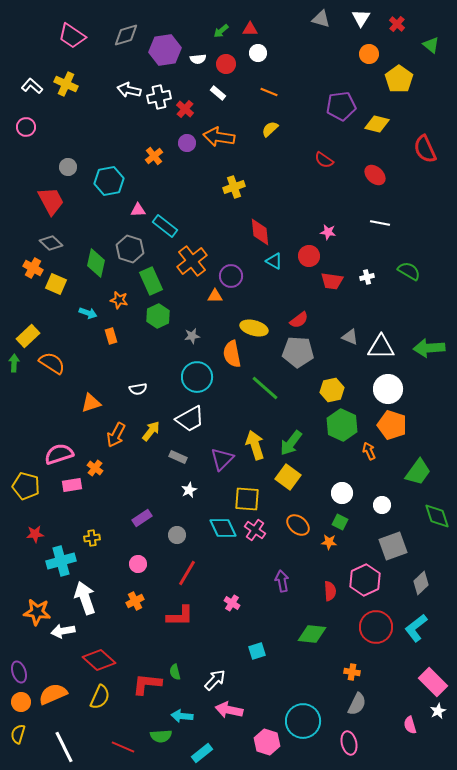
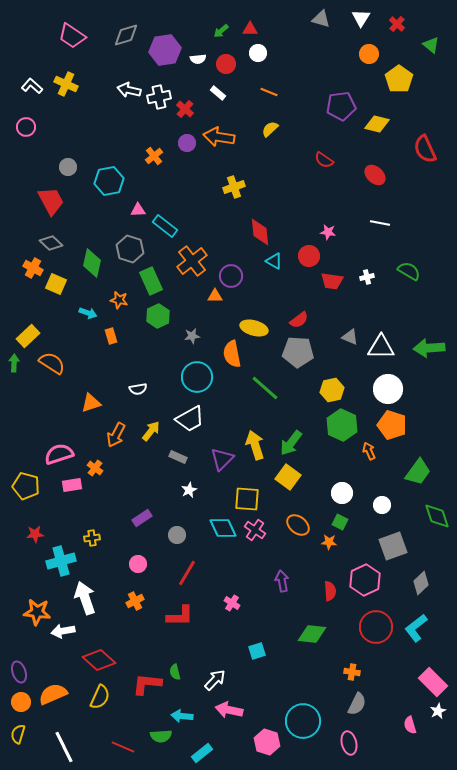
green diamond at (96, 263): moved 4 px left
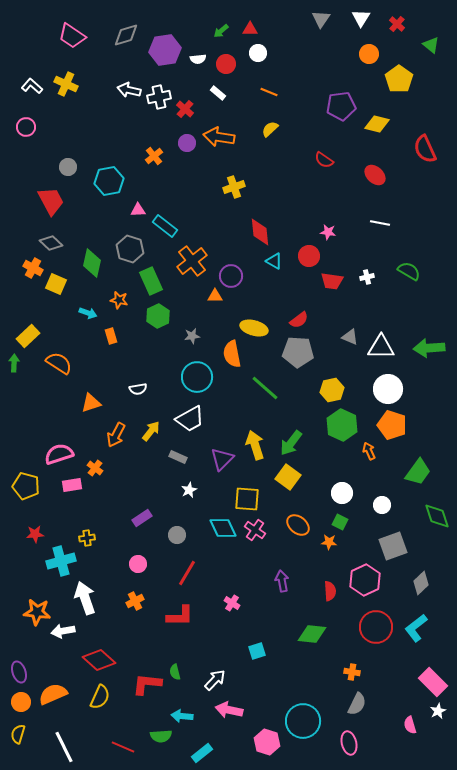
gray triangle at (321, 19): rotated 48 degrees clockwise
orange semicircle at (52, 363): moved 7 px right
yellow cross at (92, 538): moved 5 px left
